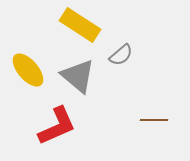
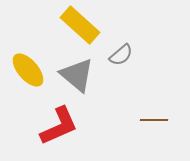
yellow rectangle: rotated 9 degrees clockwise
gray triangle: moved 1 px left, 1 px up
red L-shape: moved 2 px right
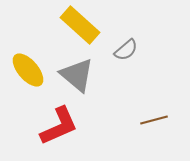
gray semicircle: moved 5 px right, 5 px up
brown line: rotated 16 degrees counterclockwise
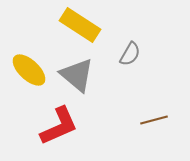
yellow rectangle: rotated 9 degrees counterclockwise
gray semicircle: moved 4 px right, 4 px down; rotated 20 degrees counterclockwise
yellow ellipse: moved 1 px right; rotated 6 degrees counterclockwise
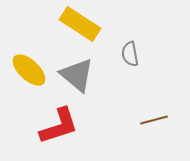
yellow rectangle: moved 1 px up
gray semicircle: rotated 140 degrees clockwise
red L-shape: rotated 6 degrees clockwise
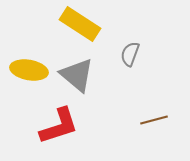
gray semicircle: rotated 30 degrees clockwise
yellow ellipse: rotated 33 degrees counterclockwise
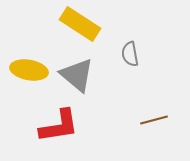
gray semicircle: rotated 30 degrees counterclockwise
red L-shape: rotated 9 degrees clockwise
